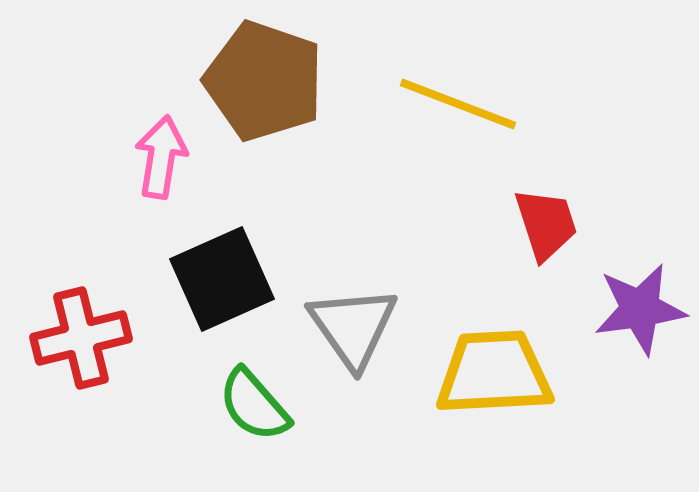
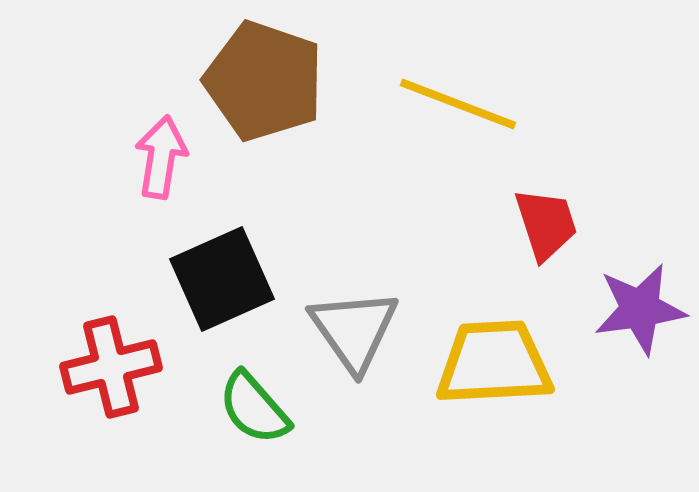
gray triangle: moved 1 px right, 3 px down
red cross: moved 30 px right, 29 px down
yellow trapezoid: moved 10 px up
green semicircle: moved 3 px down
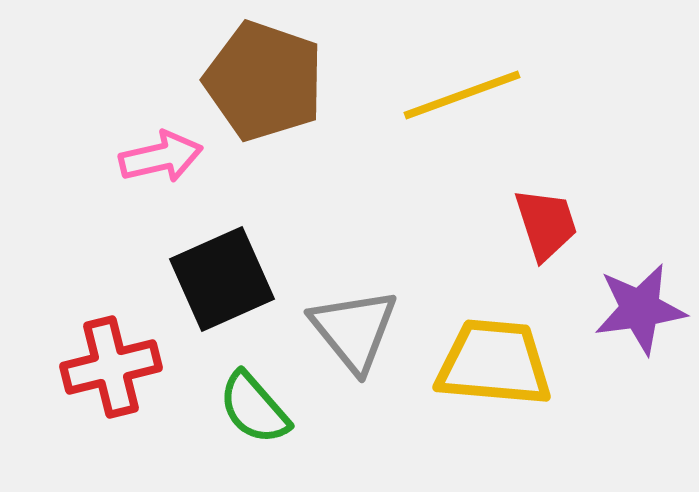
yellow line: moved 4 px right, 9 px up; rotated 41 degrees counterclockwise
pink arrow: rotated 68 degrees clockwise
gray triangle: rotated 4 degrees counterclockwise
yellow trapezoid: rotated 8 degrees clockwise
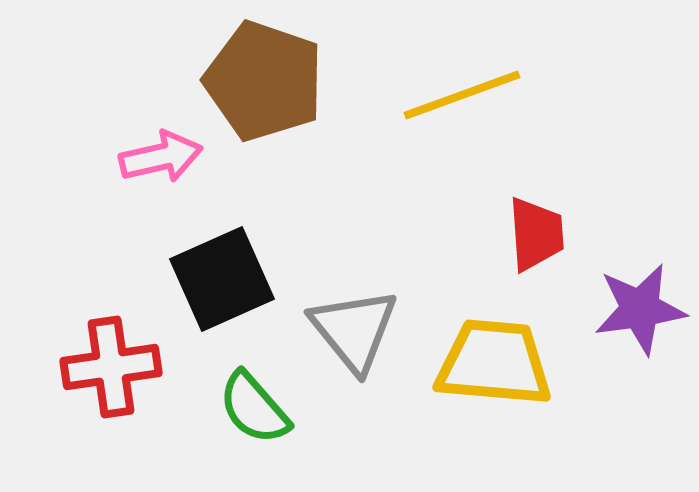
red trapezoid: moved 10 px left, 10 px down; rotated 14 degrees clockwise
red cross: rotated 6 degrees clockwise
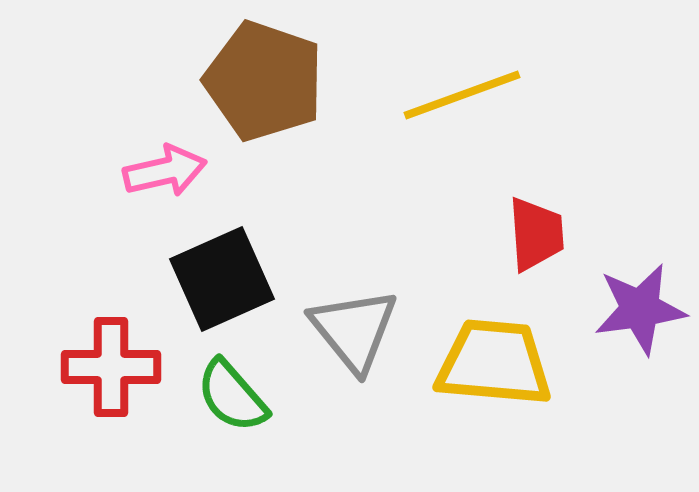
pink arrow: moved 4 px right, 14 px down
red cross: rotated 8 degrees clockwise
green semicircle: moved 22 px left, 12 px up
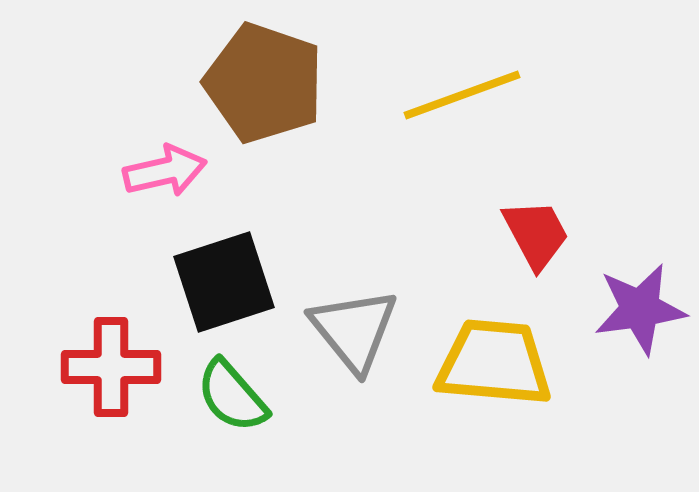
brown pentagon: moved 2 px down
red trapezoid: rotated 24 degrees counterclockwise
black square: moved 2 px right, 3 px down; rotated 6 degrees clockwise
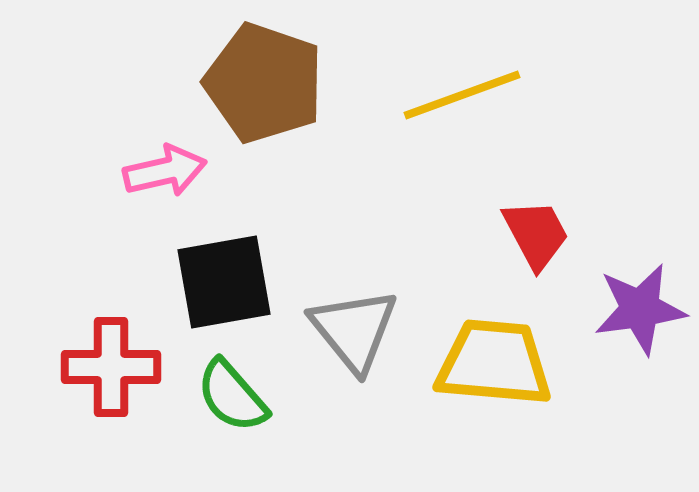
black square: rotated 8 degrees clockwise
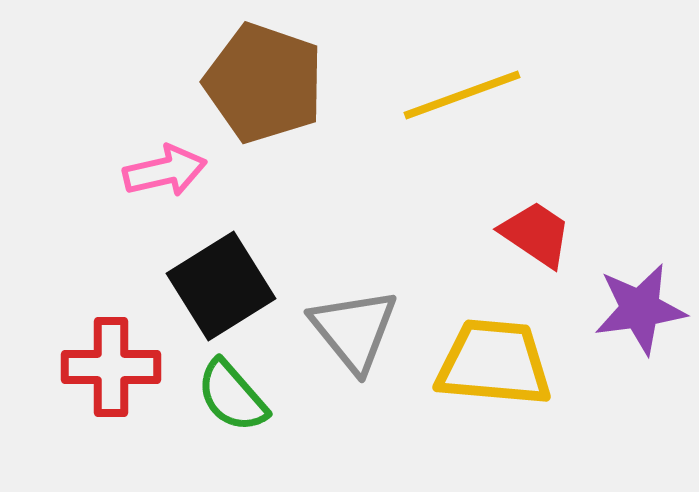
red trapezoid: rotated 28 degrees counterclockwise
black square: moved 3 px left, 4 px down; rotated 22 degrees counterclockwise
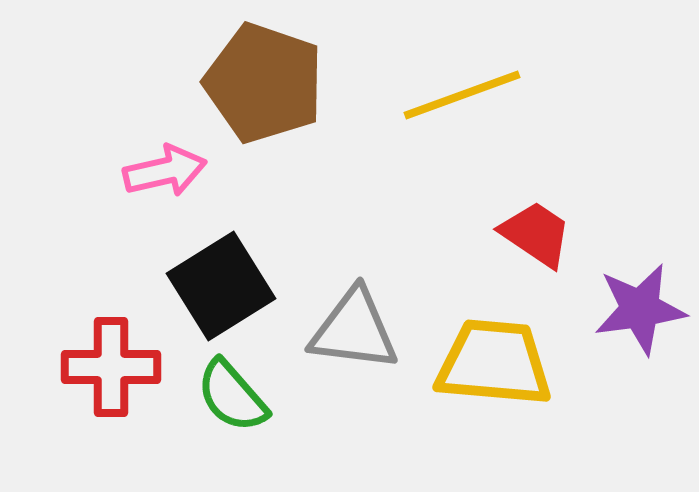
gray triangle: rotated 44 degrees counterclockwise
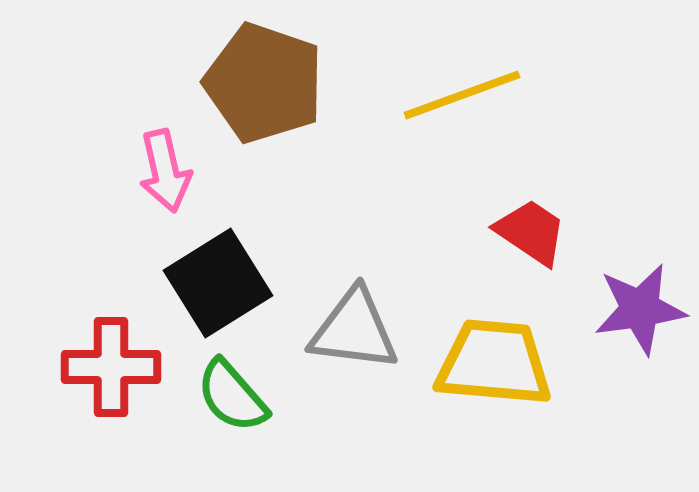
pink arrow: rotated 90 degrees clockwise
red trapezoid: moved 5 px left, 2 px up
black square: moved 3 px left, 3 px up
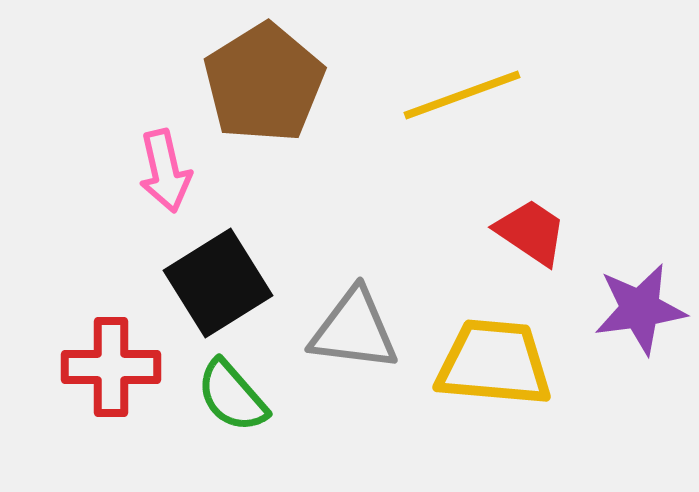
brown pentagon: rotated 21 degrees clockwise
